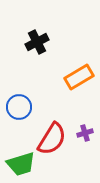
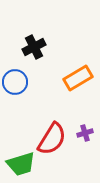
black cross: moved 3 px left, 5 px down
orange rectangle: moved 1 px left, 1 px down
blue circle: moved 4 px left, 25 px up
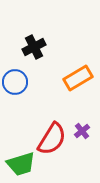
purple cross: moved 3 px left, 2 px up; rotated 21 degrees counterclockwise
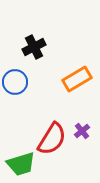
orange rectangle: moved 1 px left, 1 px down
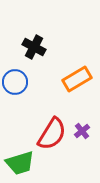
black cross: rotated 35 degrees counterclockwise
red semicircle: moved 5 px up
green trapezoid: moved 1 px left, 1 px up
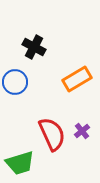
red semicircle: rotated 56 degrees counterclockwise
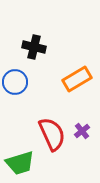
black cross: rotated 15 degrees counterclockwise
